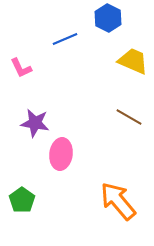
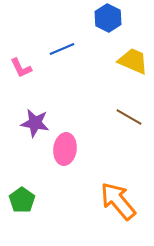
blue line: moved 3 px left, 10 px down
pink ellipse: moved 4 px right, 5 px up
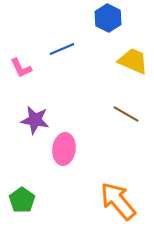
brown line: moved 3 px left, 3 px up
purple star: moved 3 px up
pink ellipse: moved 1 px left
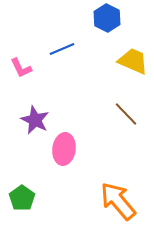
blue hexagon: moved 1 px left
brown line: rotated 16 degrees clockwise
purple star: rotated 16 degrees clockwise
green pentagon: moved 2 px up
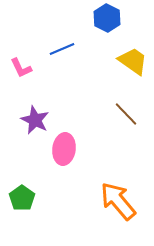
yellow trapezoid: rotated 12 degrees clockwise
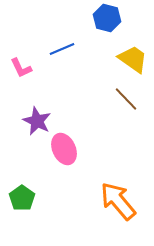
blue hexagon: rotated 12 degrees counterclockwise
yellow trapezoid: moved 2 px up
brown line: moved 15 px up
purple star: moved 2 px right, 1 px down
pink ellipse: rotated 32 degrees counterclockwise
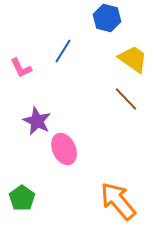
blue line: moved 1 px right, 2 px down; rotated 35 degrees counterclockwise
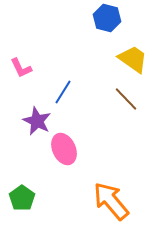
blue line: moved 41 px down
orange arrow: moved 7 px left
